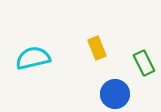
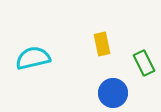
yellow rectangle: moved 5 px right, 4 px up; rotated 10 degrees clockwise
blue circle: moved 2 px left, 1 px up
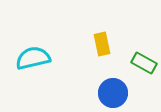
green rectangle: rotated 35 degrees counterclockwise
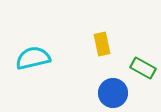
green rectangle: moved 1 px left, 5 px down
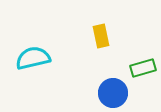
yellow rectangle: moved 1 px left, 8 px up
green rectangle: rotated 45 degrees counterclockwise
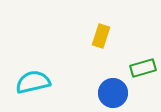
yellow rectangle: rotated 30 degrees clockwise
cyan semicircle: moved 24 px down
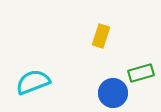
green rectangle: moved 2 px left, 5 px down
cyan semicircle: rotated 8 degrees counterclockwise
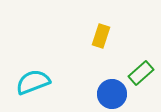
green rectangle: rotated 25 degrees counterclockwise
blue circle: moved 1 px left, 1 px down
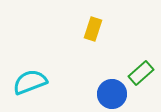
yellow rectangle: moved 8 px left, 7 px up
cyan semicircle: moved 3 px left
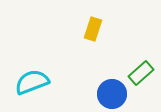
cyan semicircle: moved 2 px right
